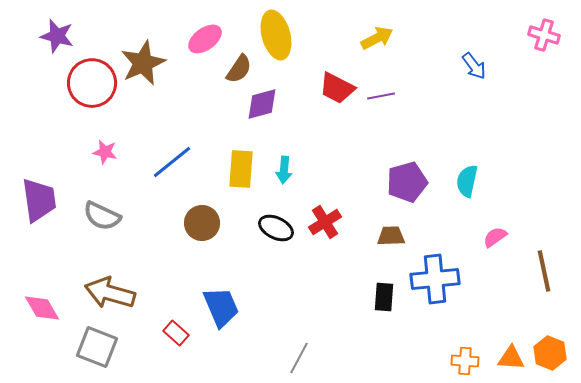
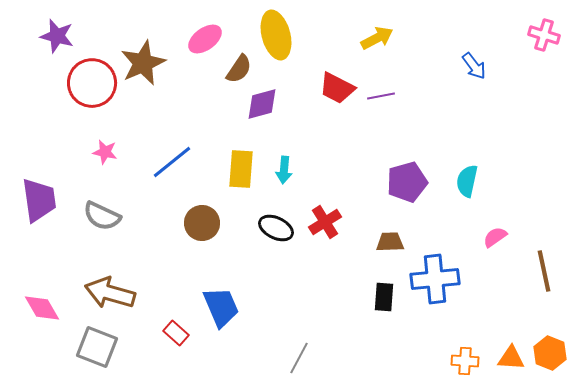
brown trapezoid: moved 1 px left, 6 px down
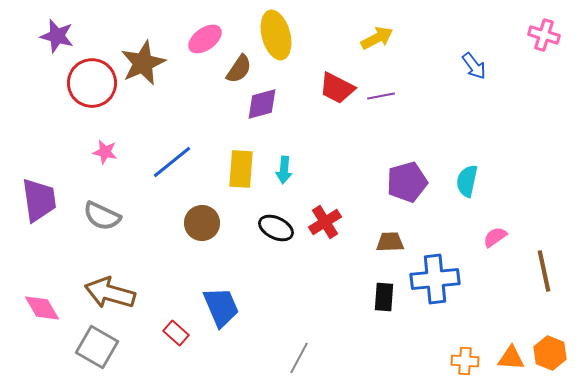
gray square: rotated 9 degrees clockwise
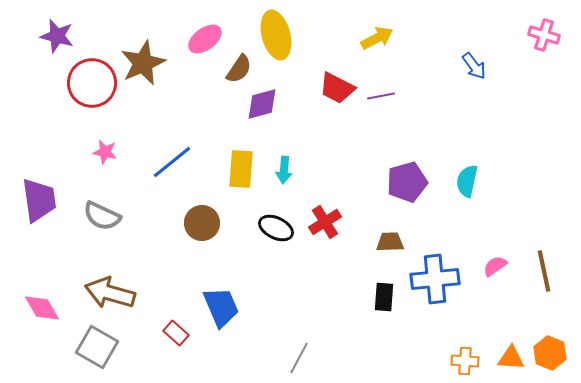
pink semicircle: moved 29 px down
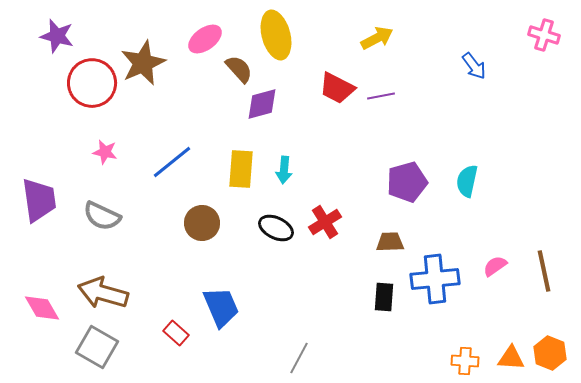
brown semicircle: rotated 76 degrees counterclockwise
brown arrow: moved 7 px left
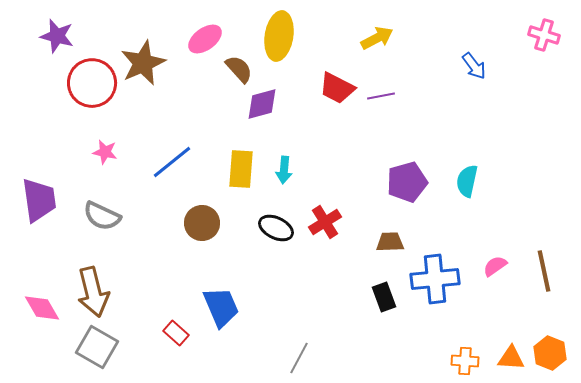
yellow ellipse: moved 3 px right, 1 px down; rotated 24 degrees clockwise
brown arrow: moved 10 px left, 1 px up; rotated 120 degrees counterclockwise
black rectangle: rotated 24 degrees counterclockwise
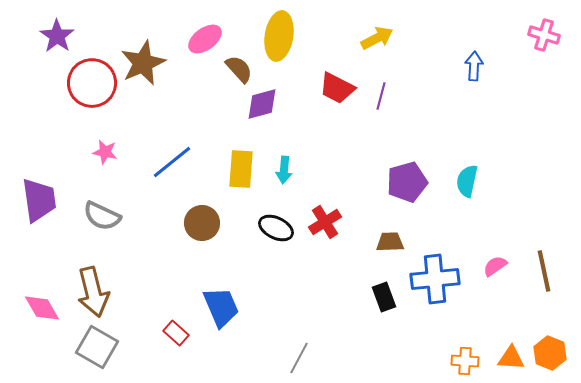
purple star: rotated 20 degrees clockwise
blue arrow: rotated 140 degrees counterclockwise
purple line: rotated 64 degrees counterclockwise
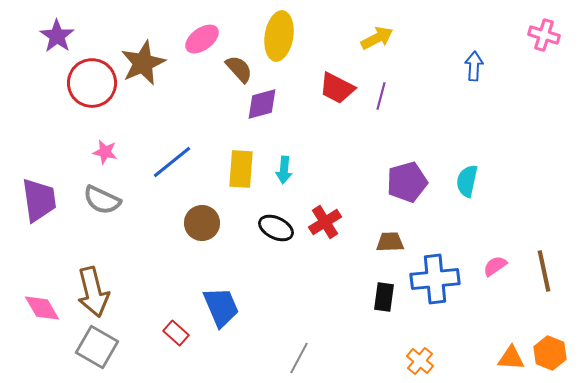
pink ellipse: moved 3 px left
gray semicircle: moved 16 px up
black rectangle: rotated 28 degrees clockwise
orange cross: moved 45 px left; rotated 36 degrees clockwise
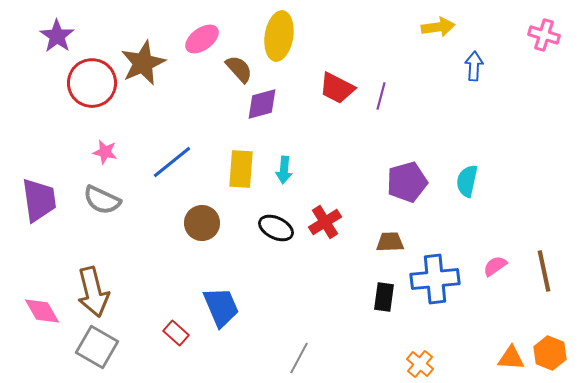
yellow arrow: moved 61 px right, 11 px up; rotated 20 degrees clockwise
pink diamond: moved 3 px down
orange cross: moved 3 px down
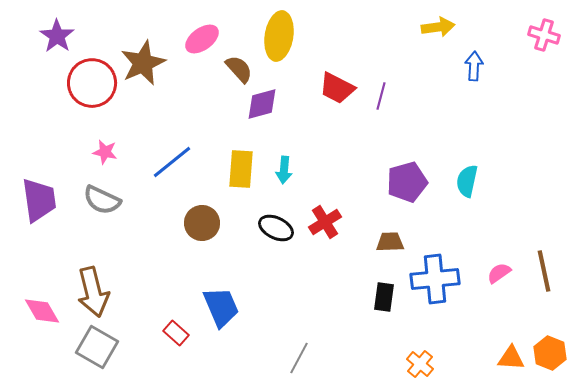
pink semicircle: moved 4 px right, 7 px down
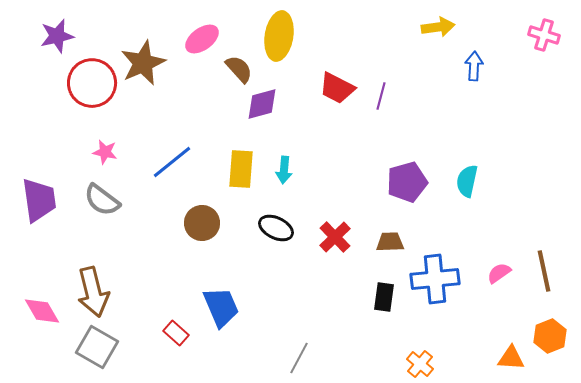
purple star: rotated 24 degrees clockwise
gray semicircle: rotated 12 degrees clockwise
red cross: moved 10 px right, 15 px down; rotated 12 degrees counterclockwise
orange hexagon: moved 17 px up; rotated 16 degrees clockwise
